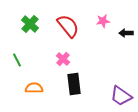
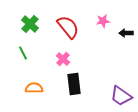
red semicircle: moved 1 px down
green line: moved 6 px right, 7 px up
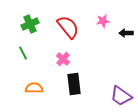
green cross: rotated 24 degrees clockwise
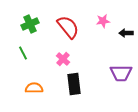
purple trapezoid: moved 23 px up; rotated 35 degrees counterclockwise
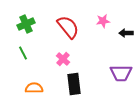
green cross: moved 4 px left
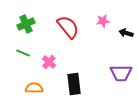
black arrow: rotated 16 degrees clockwise
green line: rotated 40 degrees counterclockwise
pink cross: moved 14 px left, 3 px down
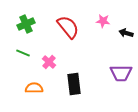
pink star: rotated 16 degrees clockwise
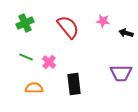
green cross: moved 1 px left, 1 px up
green line: moved 3 px right, 4 px down
